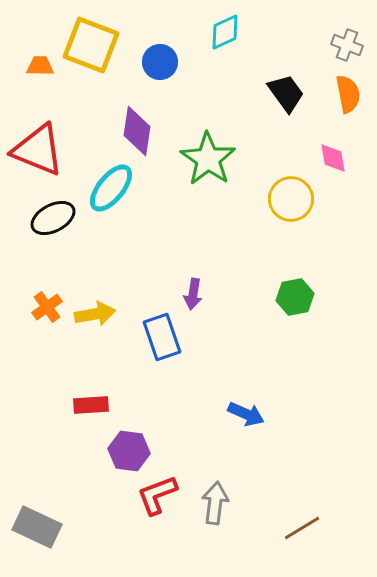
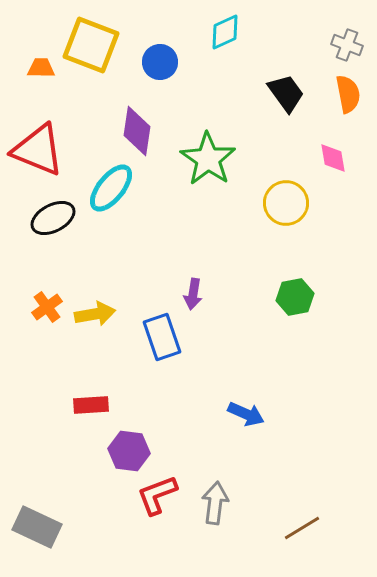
orange trapezoid: moved 1 px right, 2 px down
yellow circle: moved 5 px left, 4 px down
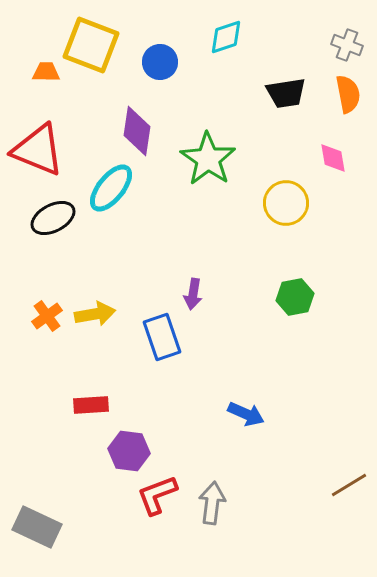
cyan diamond: moved 1 px right, 5 px down; rotated 6 degrees clockwise
orange trapezoid: moved 5 px right, 4 px down
black trapezoid: rotated 117 degrees clockwise
orange cross: moved 9 px down
gray arrow: moved 3 px left
brown line: moved 47 px right, 43 px up
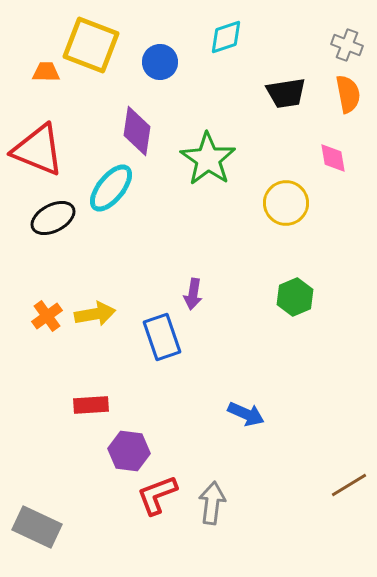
green hexagon: rotated 12 degrees counterclockwise
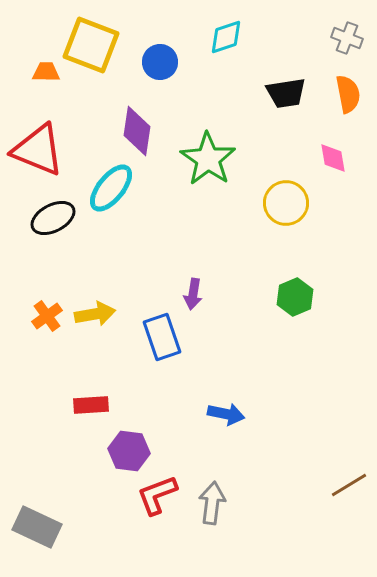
gray cross: moved 7 px up
blue arrow: moved 20 px left; rotated 12 degrees counterclockwise
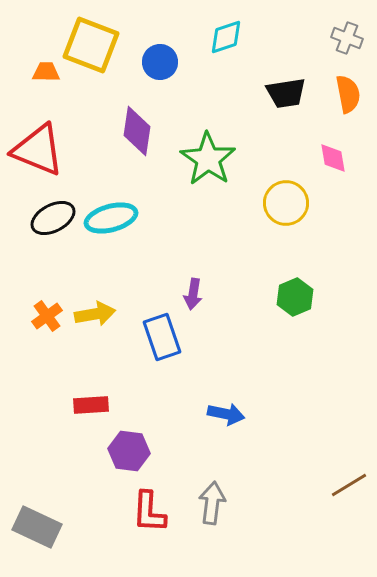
cyan ellipse: moved 30 px down; rotated 36 degrees clockwise
red L-shape: moved 8 px left, 17 px down; rotated 66 degrees counterclockwise
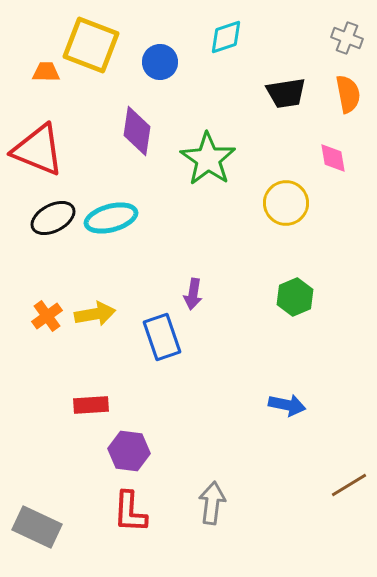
blue arrow: moved 61 px right, 9 px up
red L-shape: moved 19 px left
